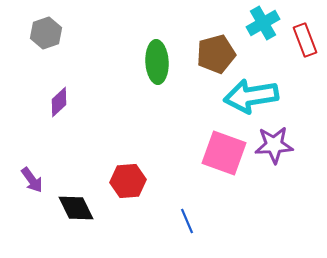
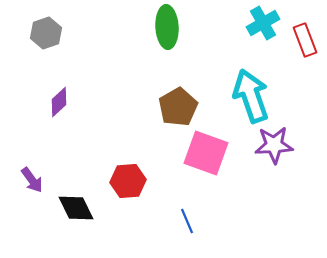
brown pentagon: moved 38 px left, 53 px down; rotated 15 degrees counterclockwise
green ellipse: moved 10 px right, 35 px up
cyan arrow: rotated 80 degrees clockwise
pink square: moved 18 px left
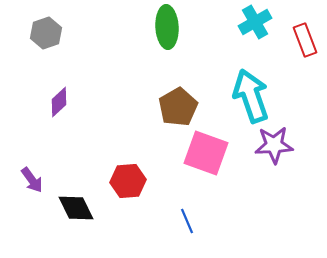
cyan cross: moved 8 px left, 1 px up
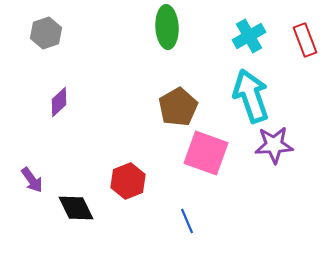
cyan cross: moved 6 px left, 14 px down
red hexagon: rotated 16 degrees counterclockwise
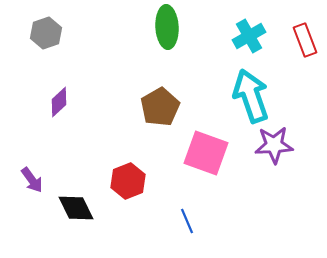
brown pentagon: moved 18 px left
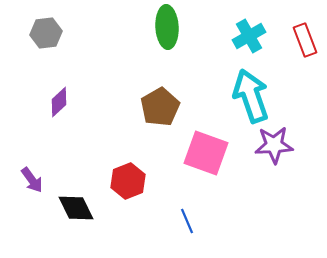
gray hexagon: rotated 12 degrees clockwise
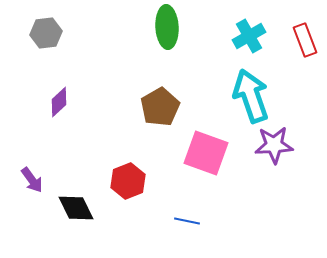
blue line: rotated 55 degrees counterclockwise
